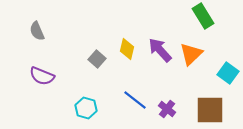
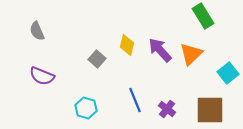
yellow diamond: moved 4 px up
cyan square: rotated 15 degrees clockwise
blue line: rotated 30 degrees clockwise
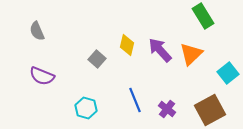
brown square: rotated 28 degrees counterclockwise
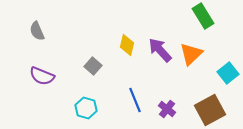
gray square: moved 4 px left, 7 px down
